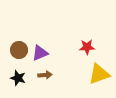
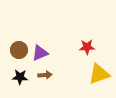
black star: moved 2 px right, 1 px up; rotated 14 degrees counterclockwise
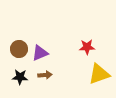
brown circle: moved 1 px up
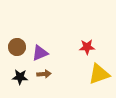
brown circle: moved 2 px left, 2 px up
brown arrow: moved 1 px left, 1 px up
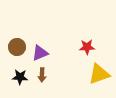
brown arrow: moved 2 px left, 1 px down; rotated 96 degrees clockwise
